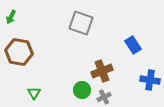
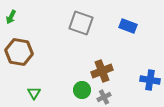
blue rectangle: moved 5 px left, 19 px up; rotated 36 degrees counterclockwise
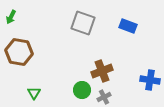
gray square: moved 2 px right
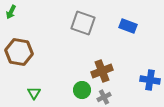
green arrow: moved 5 px up
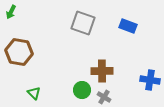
brown cross: rotated 20 degrees clockwise
green triangle: rotated 16 degrees counterclockwise
gray cross: rotated 32 degrees counterclockwise
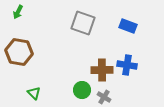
green arrow: moved 7 px right
brown cross: moved 1 px up
blue cross: moved 23 px left, 15 px up
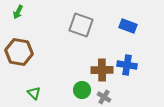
gray square: moved 2 px left, 2 px down
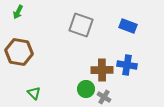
green circle: moved 4 px right, 1 px up
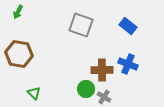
blue rectangle: rotated 18 degrees clockwise
brown hexagon: moved 2 px down
blue cross: moved 1 px right, 1 px up; rotated 12 degrees clockwise
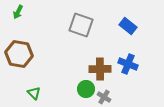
brown cross: moved 2 px left, 1 px up
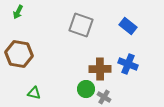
green triangle: rotated 32 degrees counterclockwise
